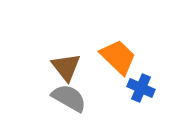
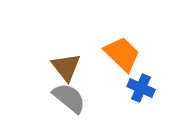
orange trapezoid: moved 4 px right, 3 px up
gray semicircle: rotated 9 degrees clockwise
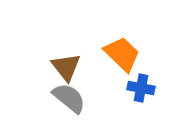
blue cross: rotated 12 degrees counterclockwise
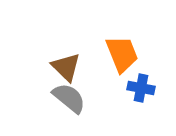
orange trapezoid: rotated 24 degrees clockwise
brown triangle: rotated 8 degrees counterclockwise
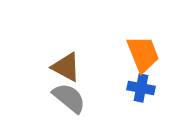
orange trapezoid: moved 21 px right
brown triangle: rotated 16 degrees counterclockwise
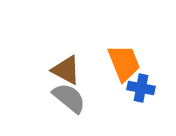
orange trapezoid: moved 19 px left, 9 px down
brown triangle: moved 3 px down
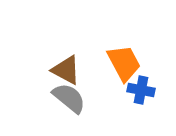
orange trapezoid: rotated 6 degrees counterclockwise
blue cross: moved 2 px down
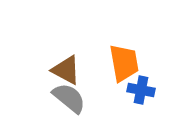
orange trapezoid: rotated 18 degrees clockwise
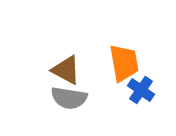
blue cross: rotated 24 degrees clockwise
gray semicircle: rotated 150 degrees clockwise
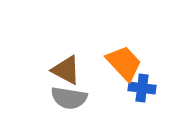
orange trapezoid: rotated 33 degrees counterclockwise
blue cross: moved 1 px right, 2 px up; rotated 28 degrees counterclockwise
